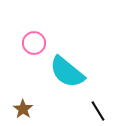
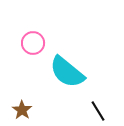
pink circle: moved 1 px left
brown star: moved 1 px left, 1 px down
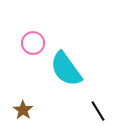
cyan semicircle: moved 1 px left, 3 px up; rotated 15 degrees clockwise
brown star: moved 1 px right
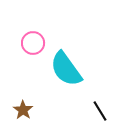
black line: moved 2 px right
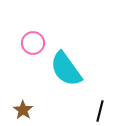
black line: rotated 45 degrees clockwise
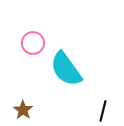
black line: moved 3 px right
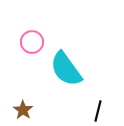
pink circle: moved 1 px left, 1 px up
black line: moved 5 px left
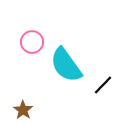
cyan semicircle: moved 4 px up
black line: moved 5 px right, 26 px up; rotated 30 degrees clockwise
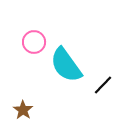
pink circle: moved 2 px right
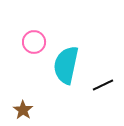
cyan semicircle: rotated 48 degrees clockwise
black line: rotated 20 degrees clockwise
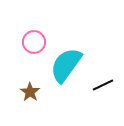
cyan semicircle: rotated 24 degrees clockwise
brown star: moved 7 px right, 18 px up
